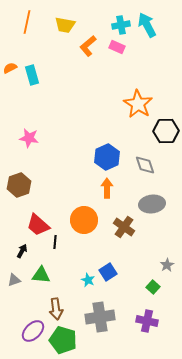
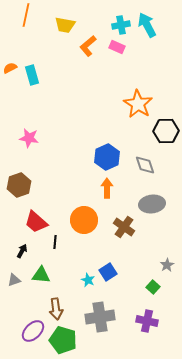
orange line: moved 1 px left, 7 px up
red trapezoid: moved 2 px left, 3 px up
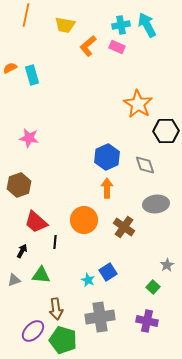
gray ellipse: moved 4 px right
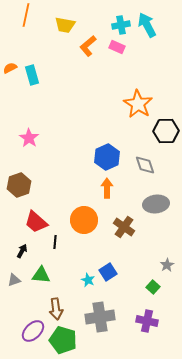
pink star: rotated 24 degrees clockwise
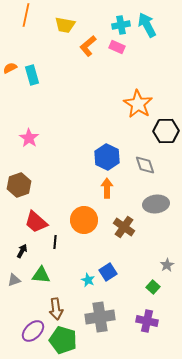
blue hexagon: rotated 10 degrees counterclockwise
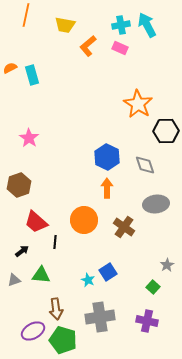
pink rectangle: moved 3 px right, 1 px down
black arrow: rotated 24 degrees clockwise
purple ellipse: rotated 15 degrees clockwise
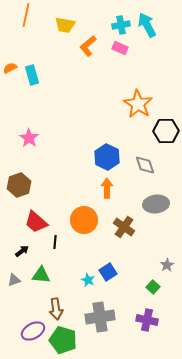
purple cross: moved 1 px up
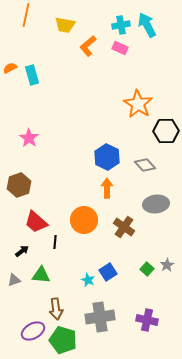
gray diamond: rotated 25 degrees counterclockwise
green square: moved 6 px left, 18 px up
